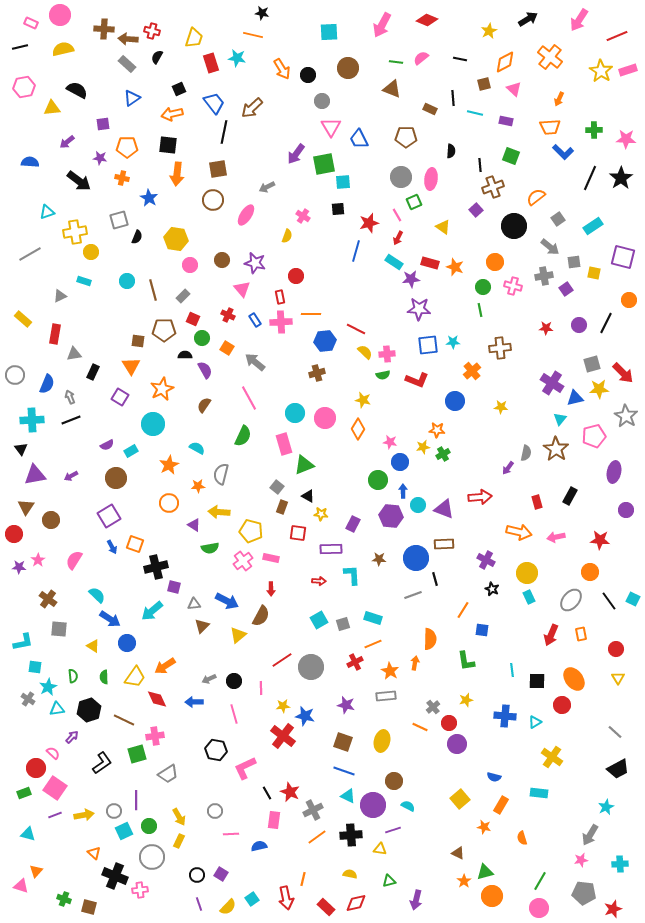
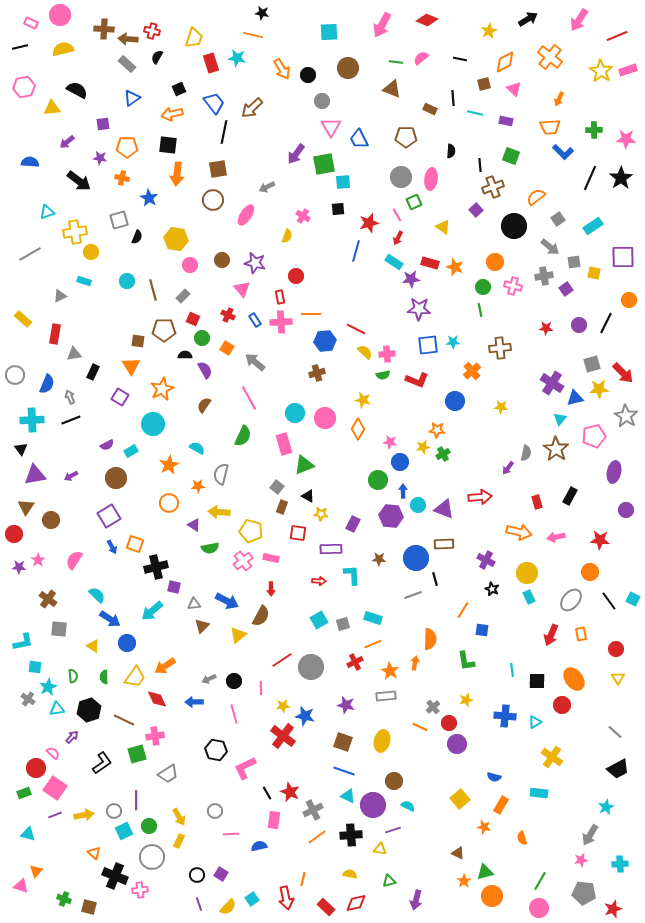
purple square at (623, 257): rotated 15 degrees counterclockwise
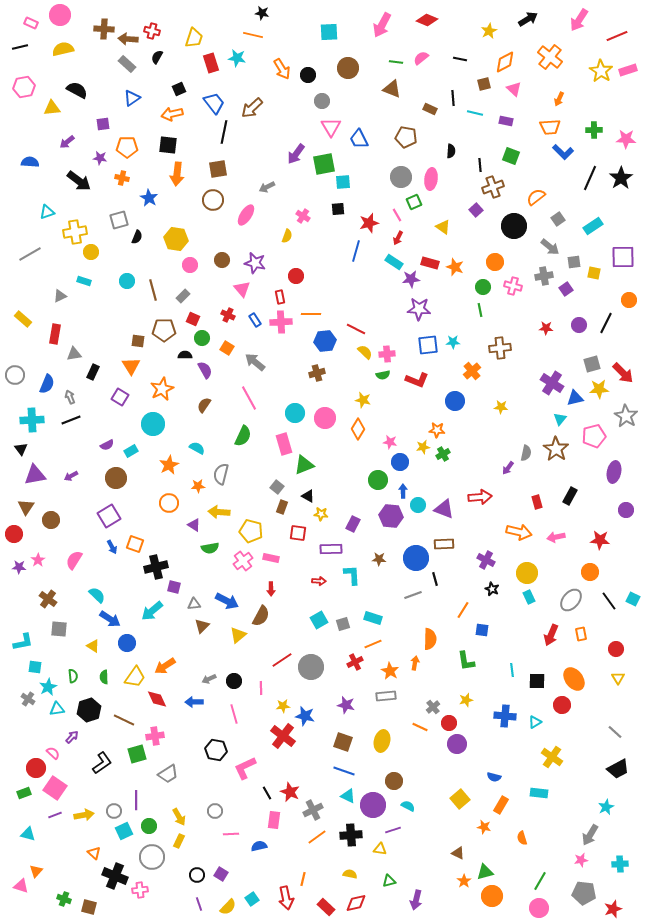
brown pentagon at (406, 137): rotated 10 degrees clockwise
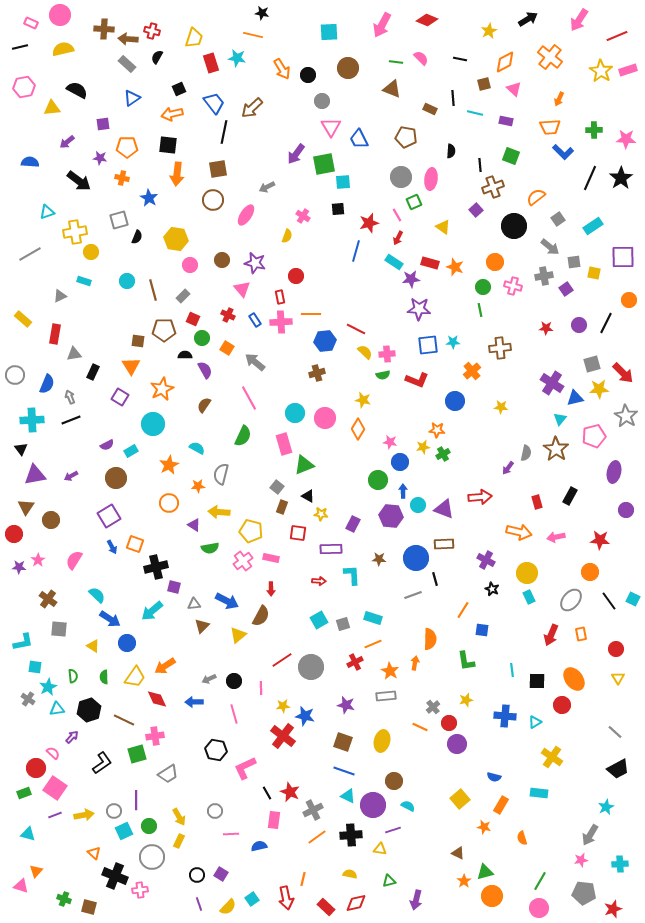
pink semicircle at (421, 58): rotated 84 degrees clockwise
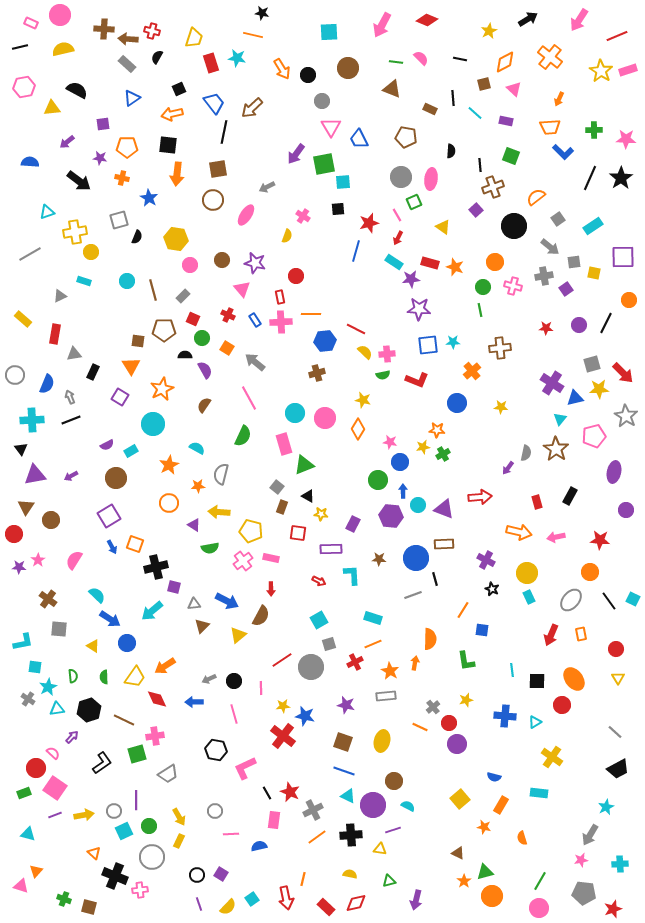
cyan line at (475, 113): rotated 28 degrees clockwise
blue circle at (455, 401): moved 2 px right, 2 px down
red arrow at (319, 581): rotated 24 degrees clockwise
gray square at (343, 624): moved 14 px left, 20 px down
